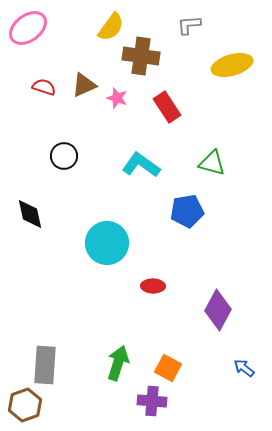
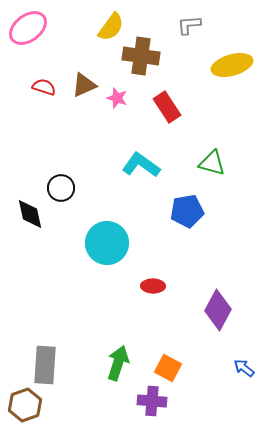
black circle: moved 3 px left, 32 px down
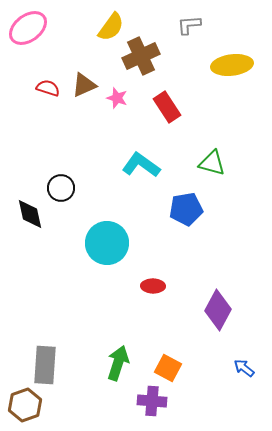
brown cross: rotated 33 degrees counterclockwise
yellow ellipse: rotated 9 degrees clockwise
red semicircle: moved 4 px right, 1 px down
blue pentagon: moved 1 px left, 2 px up
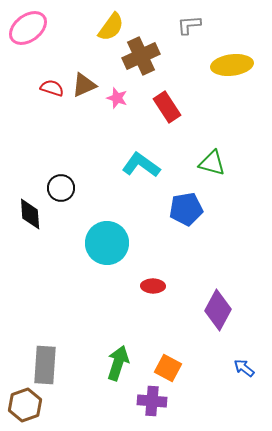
red semicircle: moved 4 px right
black diamond: rotated 8 degrees clockwise
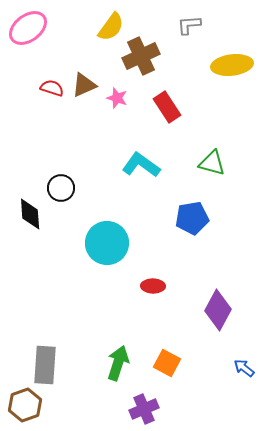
blue pentagon: moved 6 px right, 9 px down
orange square: moved 1 px left, 5 px up
purple cross: moved 8 px left, 8 px down; rotated 28 degrees counterclockwise
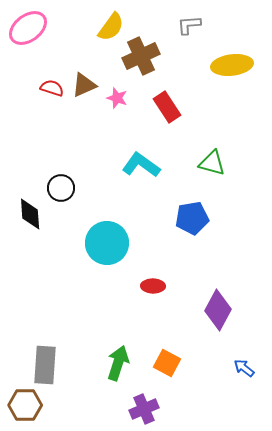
brown hexagon: rotated 20 degrees clockwise
